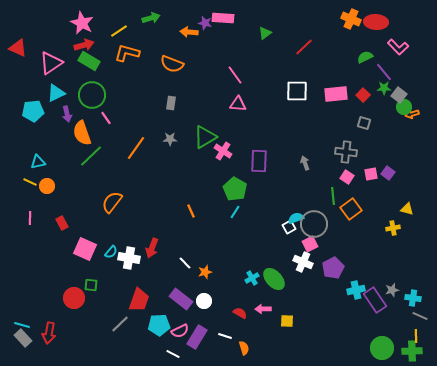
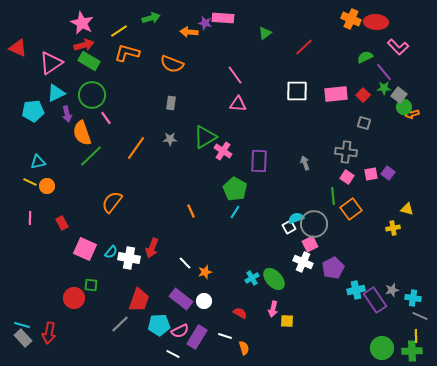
pink arrow at (263, 309): moved 10 px right; rotated 77 degrees counterclockwise
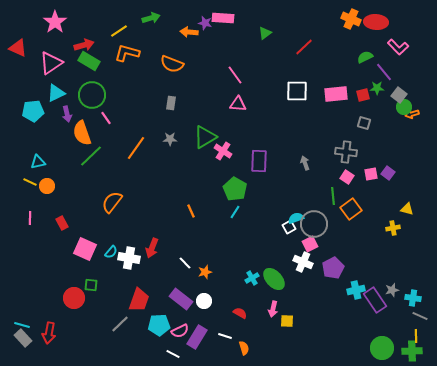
pink star at (82, 23): moved 27 px left, 1 px up; rotated 10 degrees clockwise
green star at (384, 88): moved 7 px left
red square at (363, 95): rotated 32 degrees clockwise
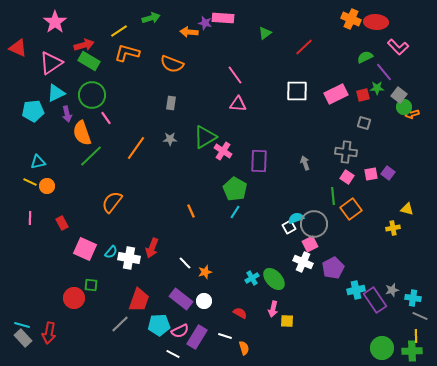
pink rectangle at (336, 94): rotated 20 degrees counterclockwise
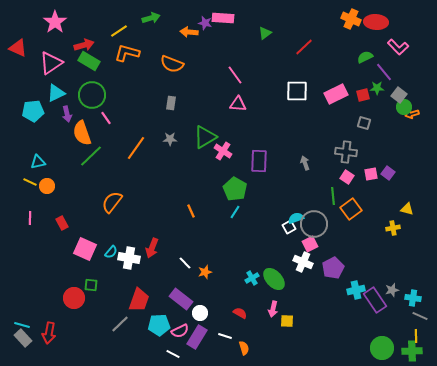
white circle at (204, 301): moved 4 px left, 12 px down
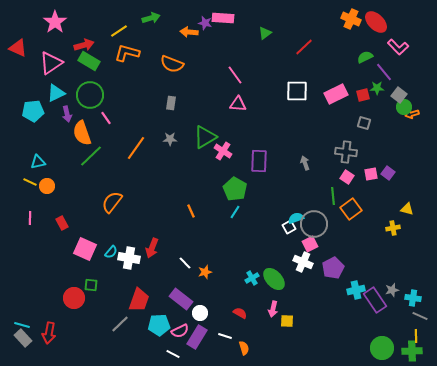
red ellipse at (376, 22): rotated 40 degrees clockwise
green circle at (92, 95): moved 2 px left
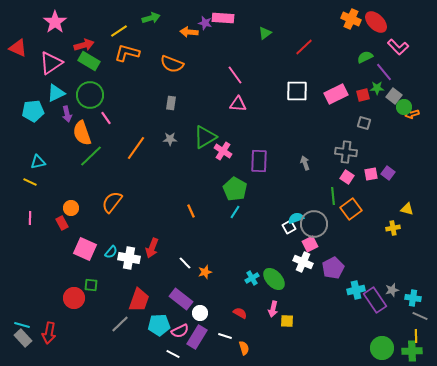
gray square at (399, 95): moved 5 px left, 1 px down
orange circle at (47, 186): moved 24 px right, 22 px down
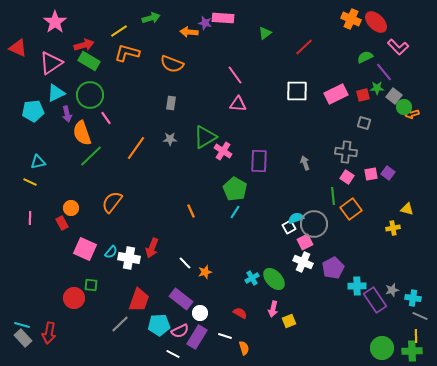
pink square at (310, 244): moved 5 px left, 2 px up
cyan cross at (356, 290): moved 1 px right, 4 px up; rotated 12 degrees clockwise
yellow square at (287, 321): moved 2 px right; rotated 24 degrees counterclockwise
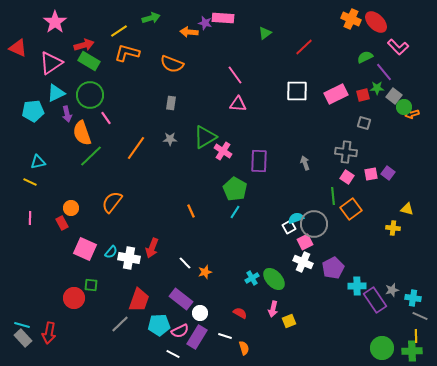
yellow cross at (393, 228): rotated 16 degrees clockwise
